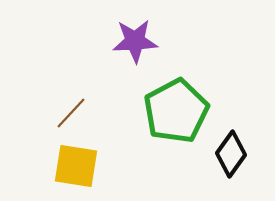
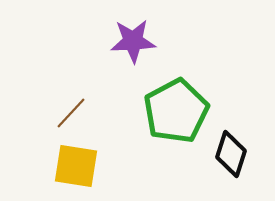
purple star: moved 2 px left
black diamond: rotated 18 degrees counterclockwise
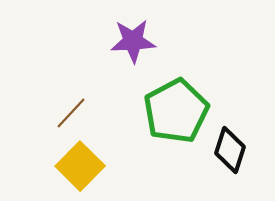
black diamond: moved 1 px left, 4 px up
yellow square: moved 4 px right; rotated 36 degrees clockwise
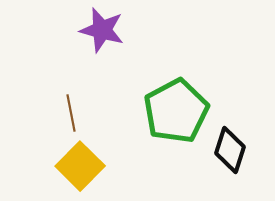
purple star: moved 31 px left, 11 px up; rotated 18 degrees clockwise
brown line: rotated 54 degrees counterclockwise
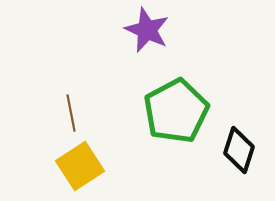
purple star: moved 45 px right; rotated 9 degrees clockwise
black diamond: moved 9 px right
yellow square: rotated 12 degrees clockwise
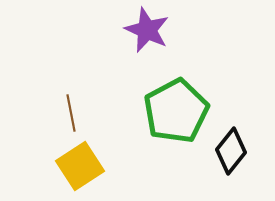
black diamond: moved 8 px left, 1 px down; rotated 21 degrees clockwise
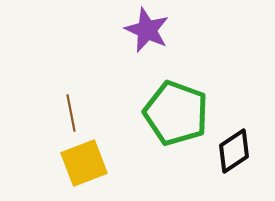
green pentagon: moved 2 px down; rotated 24 degrees counterclockwise
black diamond: moved 3 px right; rotated 18 degrees clockwise
yellow square: moved 4 px right, 3 px up; rotated 12 degrees clockwise
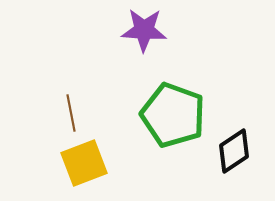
purple star: moved 3 px left; rotated 21 degrees counterclockwise
green pentagon: moved 3 px left, 2 px down
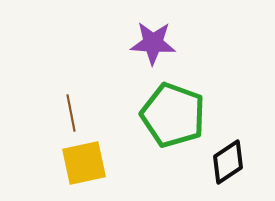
purple star: moved 9 px right, 13 px down
black diamond: moved 6 px left, 11 px down
yellow square: rotated 9 degrees clockwise
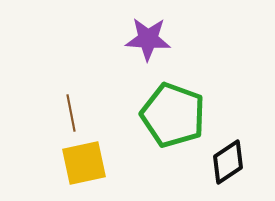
purple star: moved 5 px left, 4 px up
